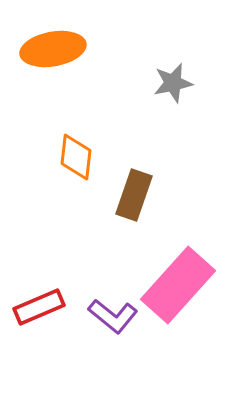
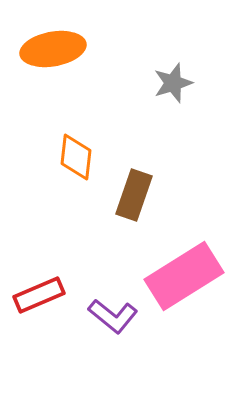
gray star: rotated 6 degrees counterclockwise
pink rectangle: moved 6 px right, 9 px up; rotated 16 degrees clockwise
red rectangle: moved 12 px up
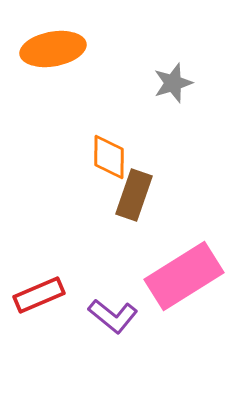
orange diamond: moved 33 px right; rotated 6 degrees counterclockwise
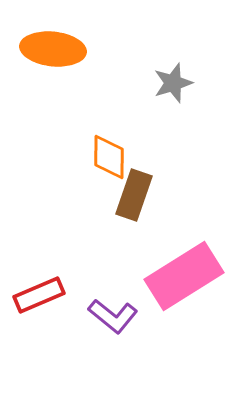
orange ellipse: rotated 16 degrees clockwise
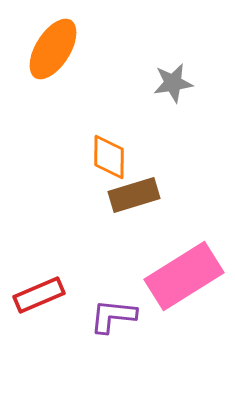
orange ellipse: rotated 64 degrees counterclockwise
gray star: rotated 9 degrees clockwise
brown rectangle: rotated 54 degrees clockwise
purple L-shape: rotated 147 degrees clockwise
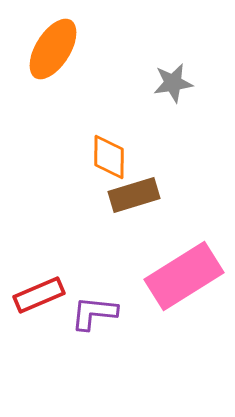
purple L-shape: moved 19 px left, 3 px up
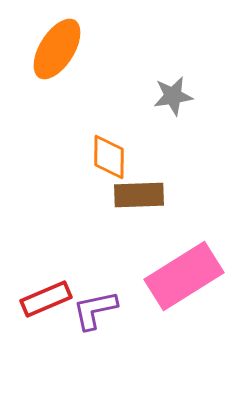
orange ellipse: moved 4 px right
gray star: moved 13 px down
brown rectangle: moved 5 px right; rotated 15 degrees clockwise
red rectangle: moved 7 px right, 4 px down
purple L-shape: moved 1 px right, 3 px up; rotated 18 degrees counterclockwise
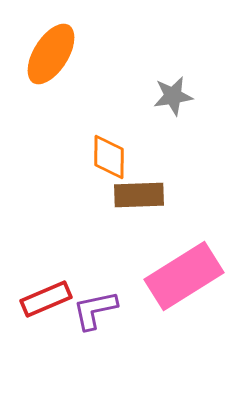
orange ellipse: moved 6 px left, 5 px down
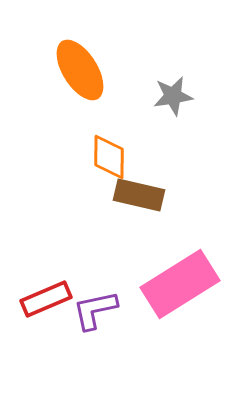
orange ellipse: moved 29 px right, 16 px down; rotated 64 degrees counterclockwise
brown rectangle: rotated 15 degrees clockwise
pink rectangle: moved 4 px left, 8 px down
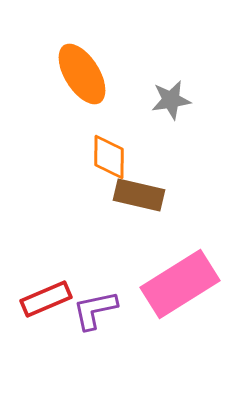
orange ellipse: moved 2 px right, 4 px down
gray star: moved 2 px left, 4 px down
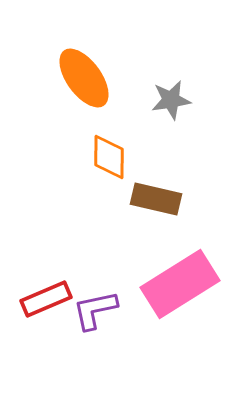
orange ellipse: moved 2 px right, 4 px down; rotated 4 degrees counterclockwise
brown rectangle: moved 17 px right, 4 px down
